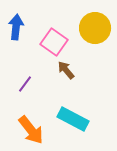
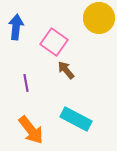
yellow circle: moved 4 px right, 10 px up
purple line: moved 1 px right, 1 px up; rotated 48 degrees counterclockwise
cyan rectangle: moved 3 px right
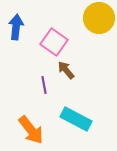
purple line: moved 18 px right, 2 px down
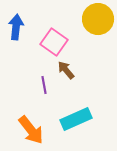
yellow circle: moved 1 px left, 1 px down
cyan rectangle: rotated 52 degrees counterclockwise
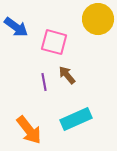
blue arrow: rotated 120 degrees clockwise
pink square: rotated 20 degrees counterclockwise
brown arrow: moved 1 px right, 5 px down
purple line: moved 3 px up
orange arrow: moved 2 px left
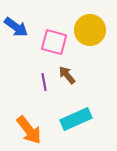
yellow circle: moved 8 px left, 11 px down
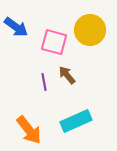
cyan rectangle: moved 2 px down
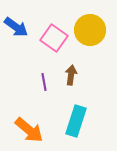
pink square: moved 4 px up; rotated 20 degrees clockwise
brown arrow: moved 4 px right; rotated 48 degrees clockwise
cyan rectangle: rotated 48 degrees counterclockwise
orange arrow: rotated 12 degrees counterclockwise
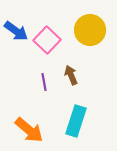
blue arrow: moved 4 px down
pink square: moved 7 px left, 2 px down; rotated 8 degrees clockwise
brown arrow: rotated 30 degrees counterclockwise
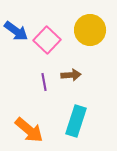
brown arrow: rotated 108 degrees clockwise
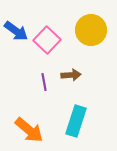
yellow circle: moved 1 px right
